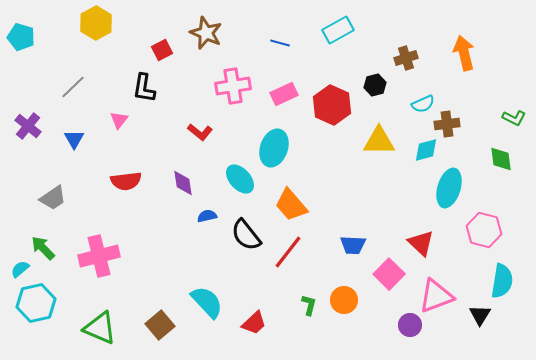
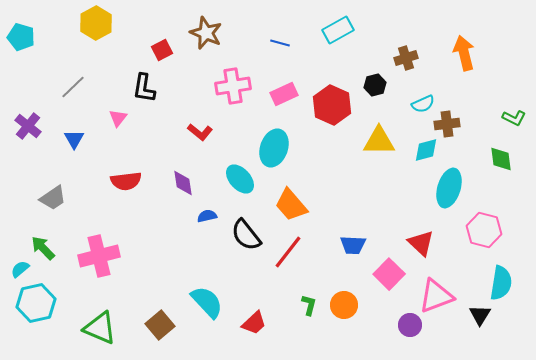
pink triangle at (119, 120): moved 1 px left, 2 px up
cyan semicircle at (502, 281): moved 1 px left, 2 px down
orange circle at (344, 300): moved 5 px down
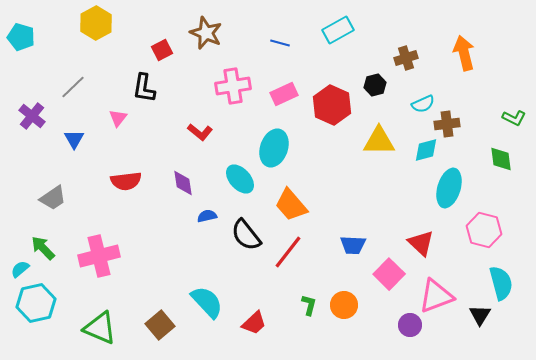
purple cross at (28, 126): moved 4 px right, 10 px up
cyan semicircle at (501, 283): rotated 24 degrees counterclockwise
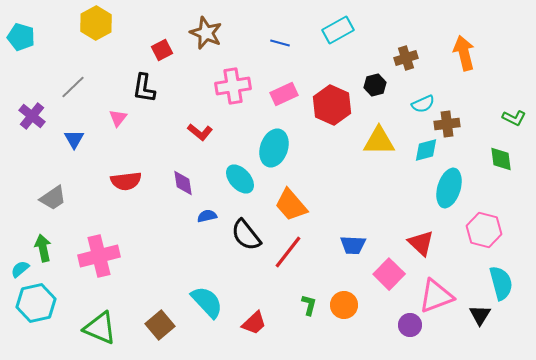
green arrow at (43, 248): rotated 32 degrees clockwise
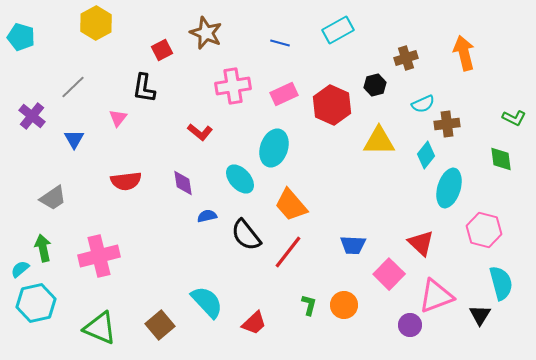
cyan diamond at (426, 150): moved 5 px down; rotated 36 degrees counterclockwise
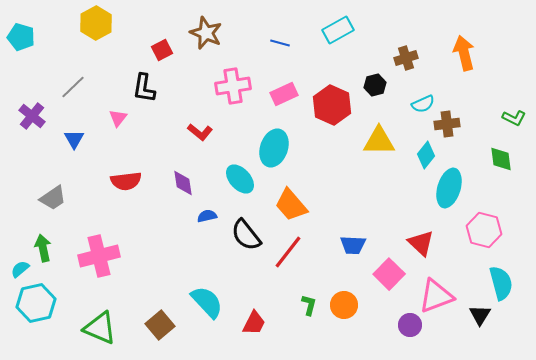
red trapezoid at (254, 323): rotated 20 degrees counterclockwise
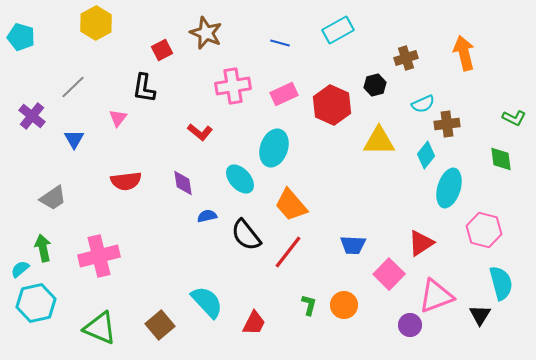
red triangle at (421, 243): rotated 44 degrees clockwise
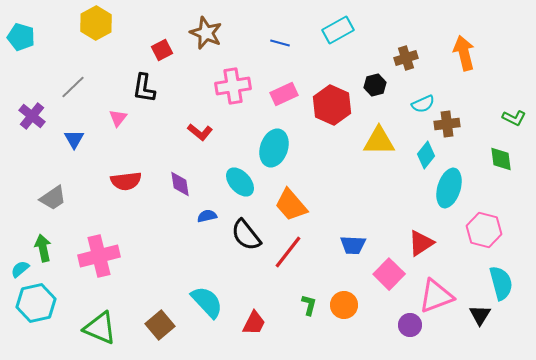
cyan ellipse at (240, 179): moved 3 px down
purple diamond at (183, 183): moved 3 px left, 1 px down
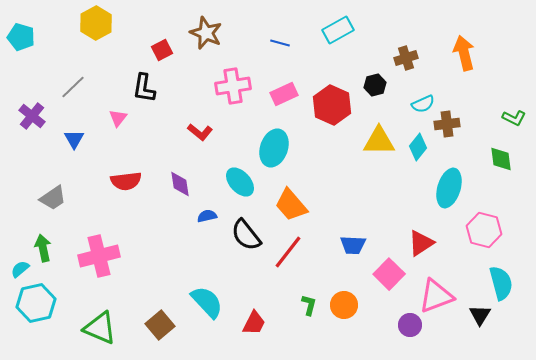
cyan diamond at (426, 155): moved 8 px left, 8 px up
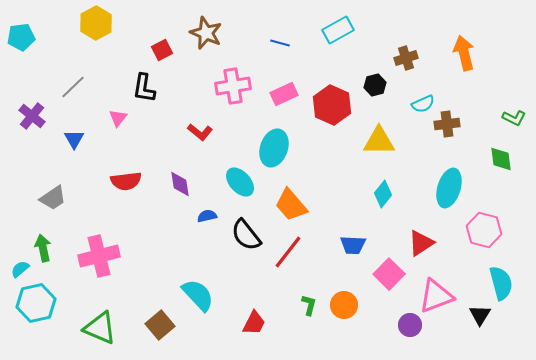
cyan pentagon at (21, 37): rotated 24 degrees counterclockwise
cyan diamond at (418, 147): moved 35 px left, 47 px down
cyan semicircle at (207, 302): moved 9 px left, 7 px up
